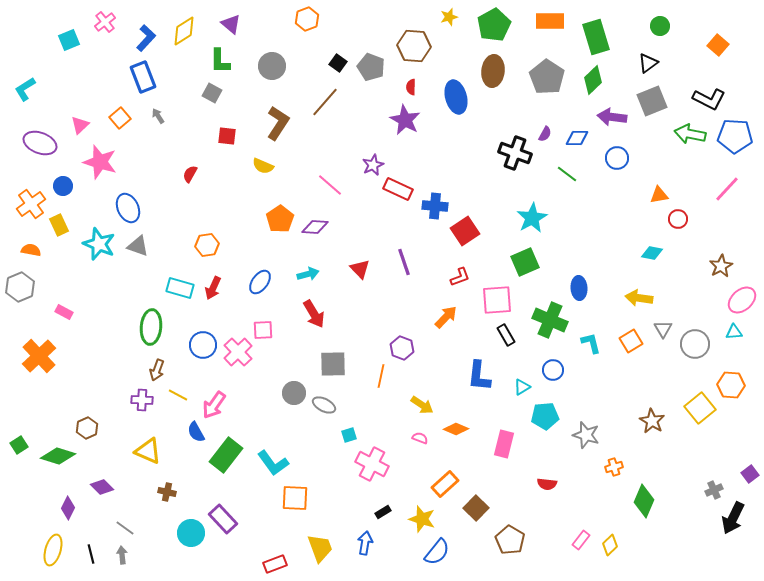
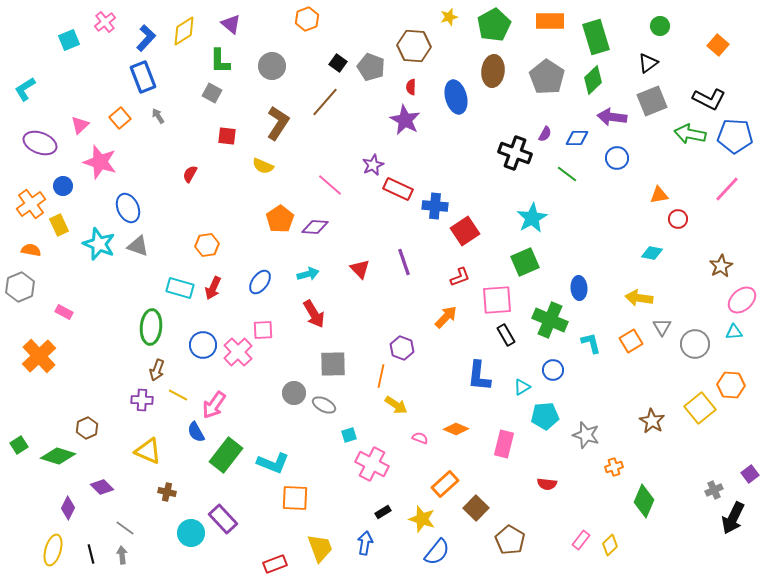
gray triangle at (663, 329): moved 1 px left, 2 px up
yellow arrow at (422, 405): moved 26 px left
cyan L-shape at (273, 463): rotated 32 degrees counterclockwise
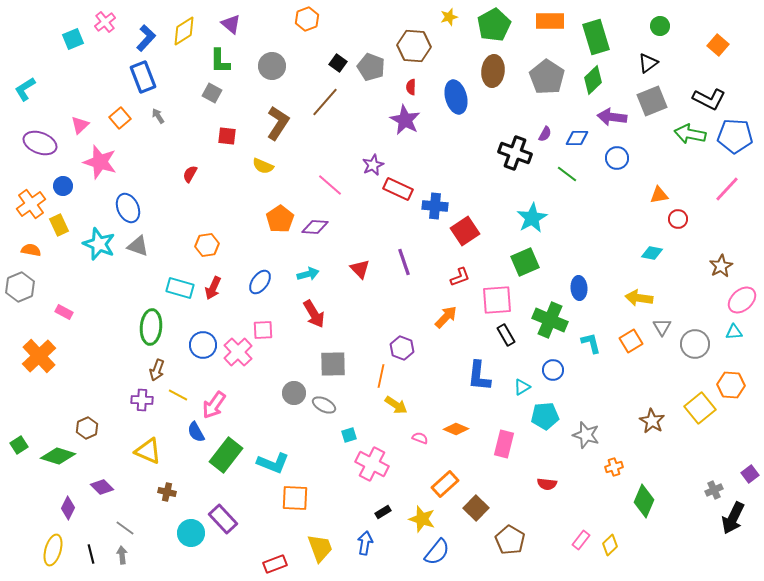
cyan square at (69, 40): moved 4 px right, 1 px up
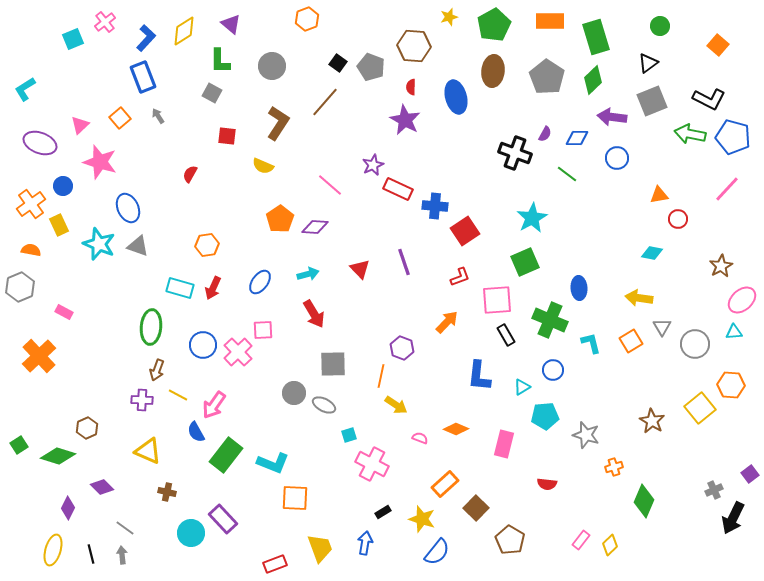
blue pentagon at (735, 136): moved 2 px left, 1 px down; rotated 12 degrees clockwise
orange arrow at (446, 317): moved 1 px right, 5 px down
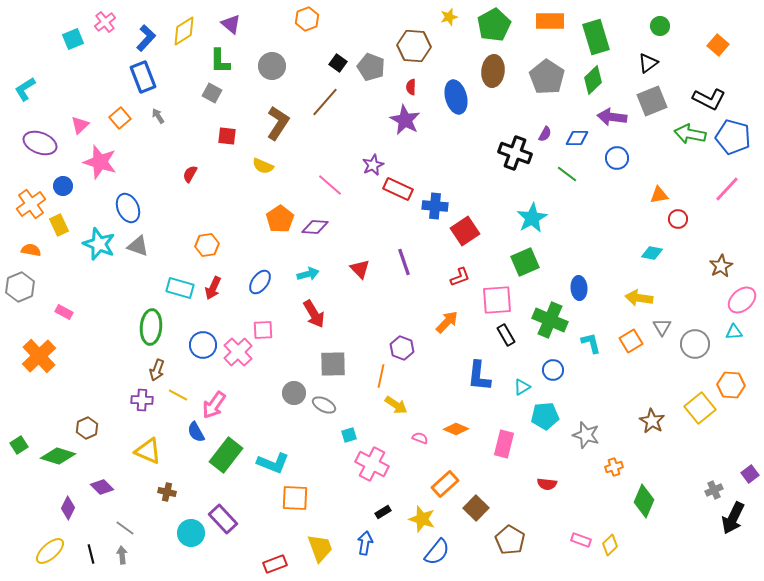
pink rectangle at (581, 540): rotated 72 degrees clockwise
yellow ellipse at (53, 550): moved 3 px left, 1 px down; rotated 32 degrees clockwise
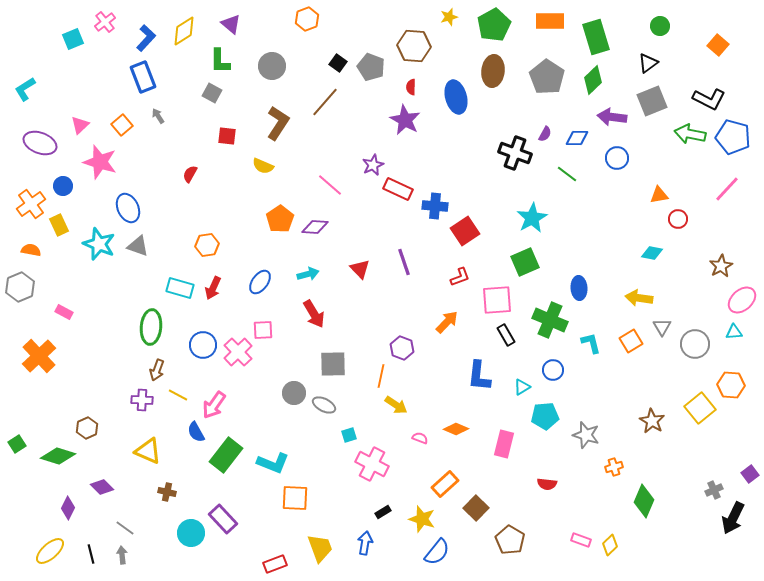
orange square at (120, 118): moved 2 px right, 7 px down
green square at (19, 445): moved 2 px left, 1 px up
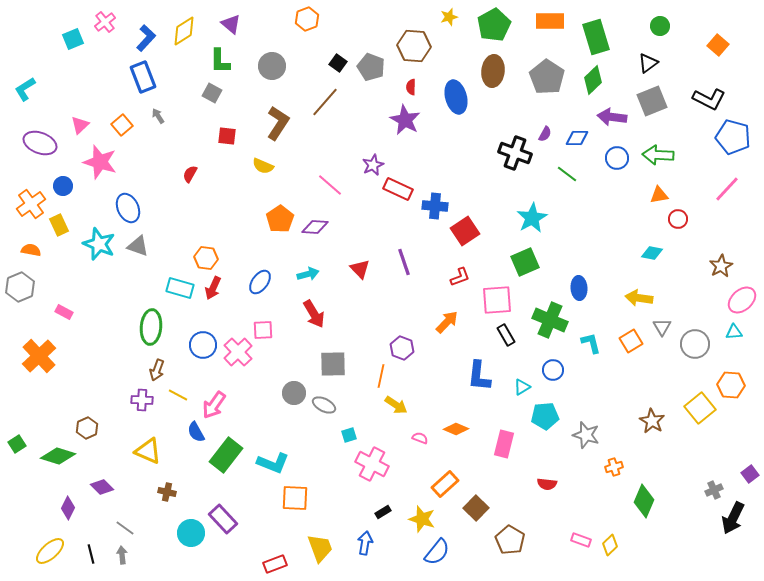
green arrow at (690, 134): moved 32 px left, 21 px down; rotated 8 degrees counterclockwise
orange hexagon at (207, 245): moved 1 px left, 13 px down; rotated 15 degrees clockwise
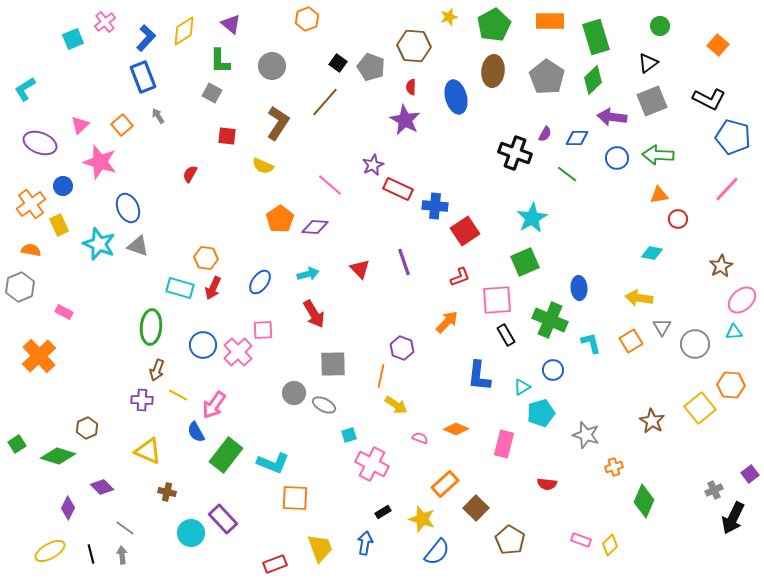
cyan pentagon at (545, 416): moved 4 px left, 3 px up; rotated 12 degrees counterclockwise
yellow ellipse at (50, 551): rotated 12 degrees clockwise
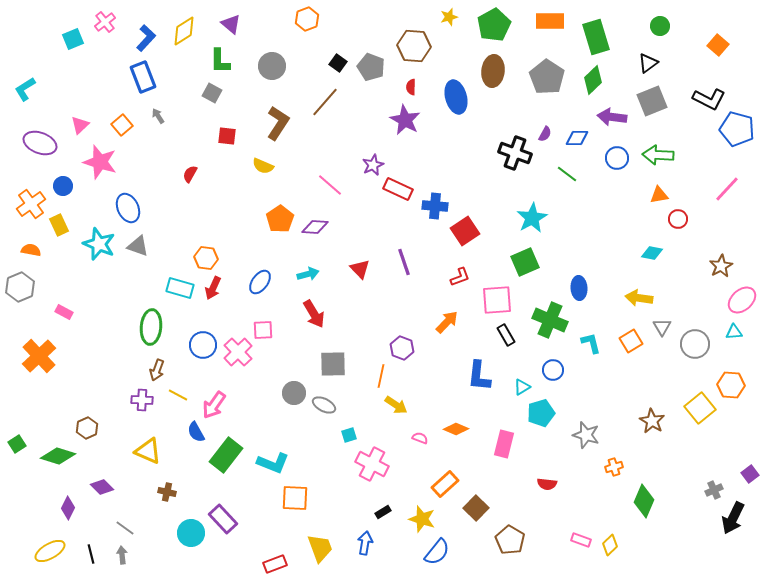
blue pentagon at (733, 137): moved 4 px right, 8 px up
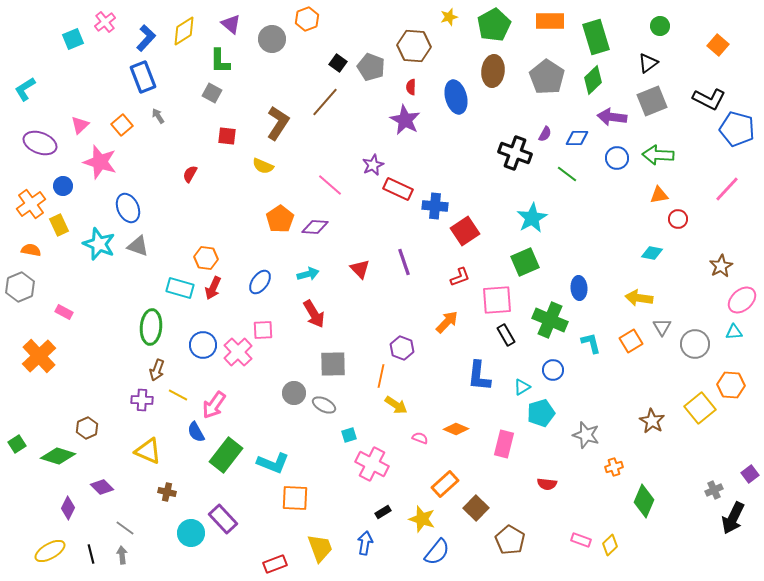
gray circle at (272, 66): moved 27 px up
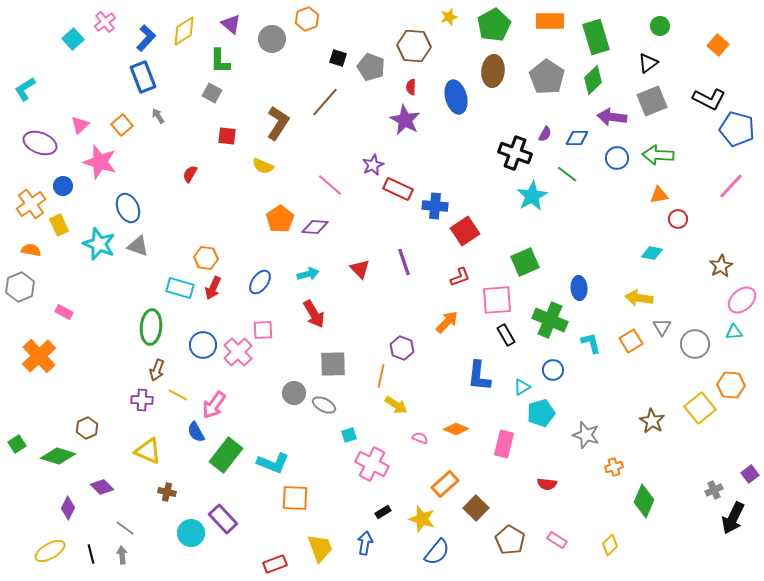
cyan square at (73, 39): rotated 20 degrees counterclockwise
black square at (338, 63): moved 5 px up; rotated 18 degrees counterclockwise
pink line at (727, 189): moved 4 px right, 3 px up
cyan star at (532, 218): moved 22 px up
pink rectangle at (581, 540): moved 24 px left; rotated 12 degrees clockwise
